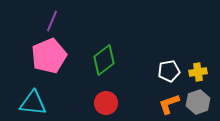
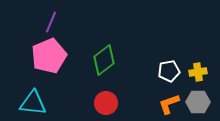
purple line: moved 1 px left, 1 px down
gray hexagon: rotated 20 degrees clockwise
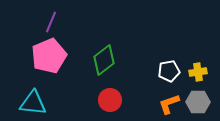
red circle: moved 4 px right, 3 px up
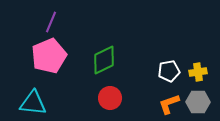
green diamond: rotated 12 degrees clockwise
red circle: moved 2 px up
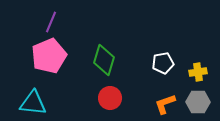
green diamond: rotated 48 degrees counterclockwise
white pentagon: moved 6 px left, 8 px up
orange L-shape: moved 4 px left
